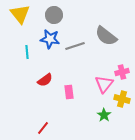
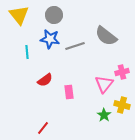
yellow triangle: moved 1 px left, 1 px down
yellow cross: moved 6 px down
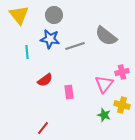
green star: rotated 16 degrees counterclockwise
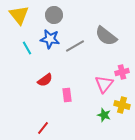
gray line: rotated 12 degrees counterclockwise
cyan line: moved 4 px up; rotated 24 degrees counterclockwise
pink rectangle: moved 2 px left, 3 px down
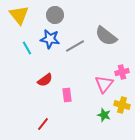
gray circle: moved 1 px right
red line: moved 4 px up
